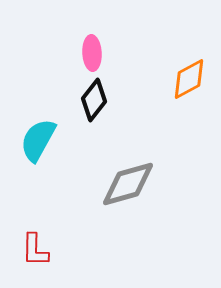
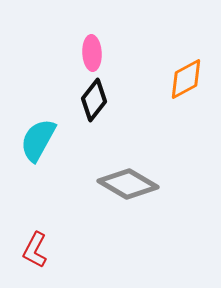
orange diamond: moved 3 px left
gray diamond: rotated 46 degrees clockwise
red L-shape: rotated 27 degrees clockwise
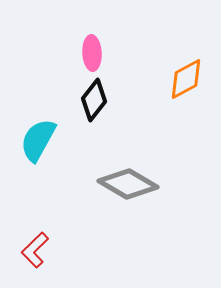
red L-shape: rotated 18 degrees clockwise
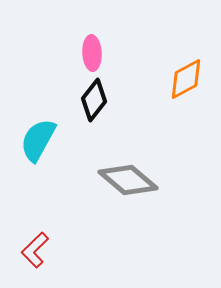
gray diamond: moved 4 px up; rotated 10 degrees clockwise
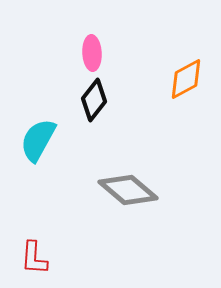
gray diamond: moved 10 px down
red L-shape: moved 1 px left, 8 px down; rotated 42 degrees counterclockwise
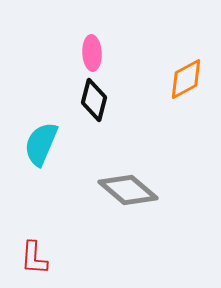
black diamond: rotated 24 degrees counterclockwise
cyan semicircle: moved 3 px right, 4 px down; rotated 6 degrees counterclockwise
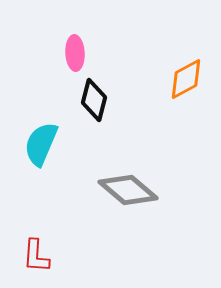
pink ellipse: moved 17 px left
red L-shape: moved 2 px right, 2 px up
